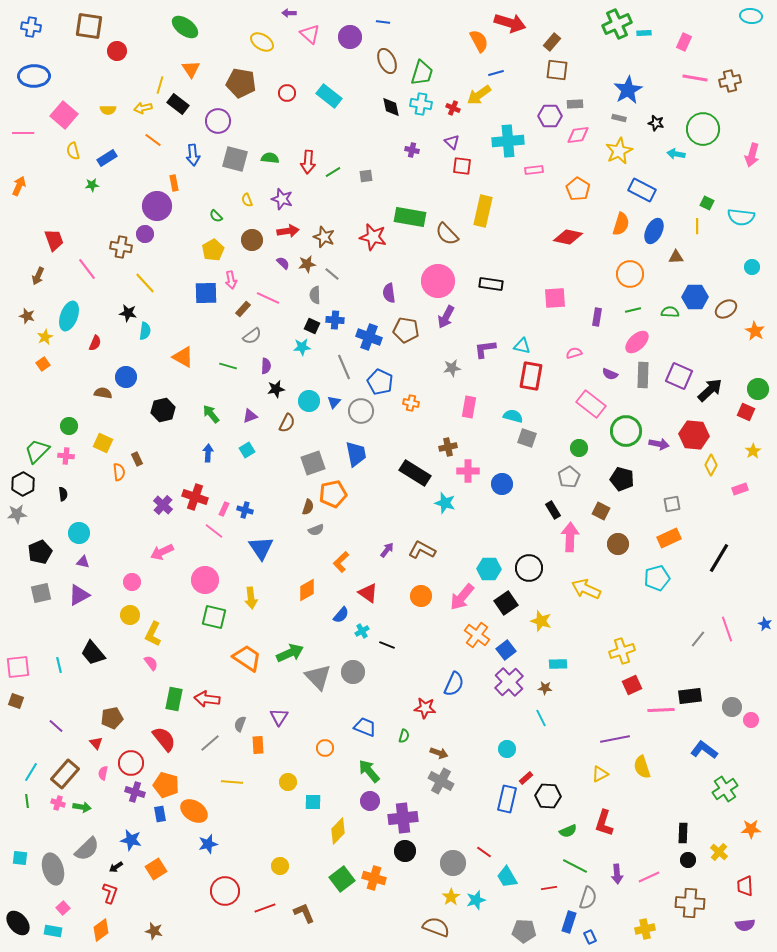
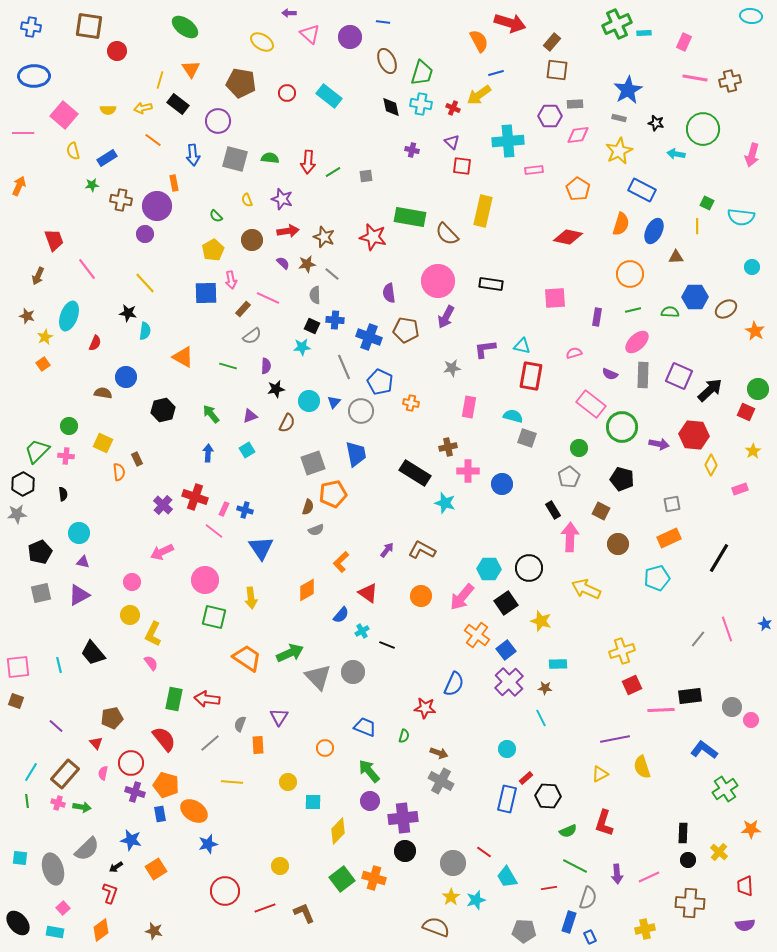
yellow line at (160, 85): moved 5 px up
brown cross at (121, 247): moved 47 px up
green circle at (626, 431): moved 4 px left, 4 px up
cyan rectangle at (53, 931): moved 2 px right, 1 px down
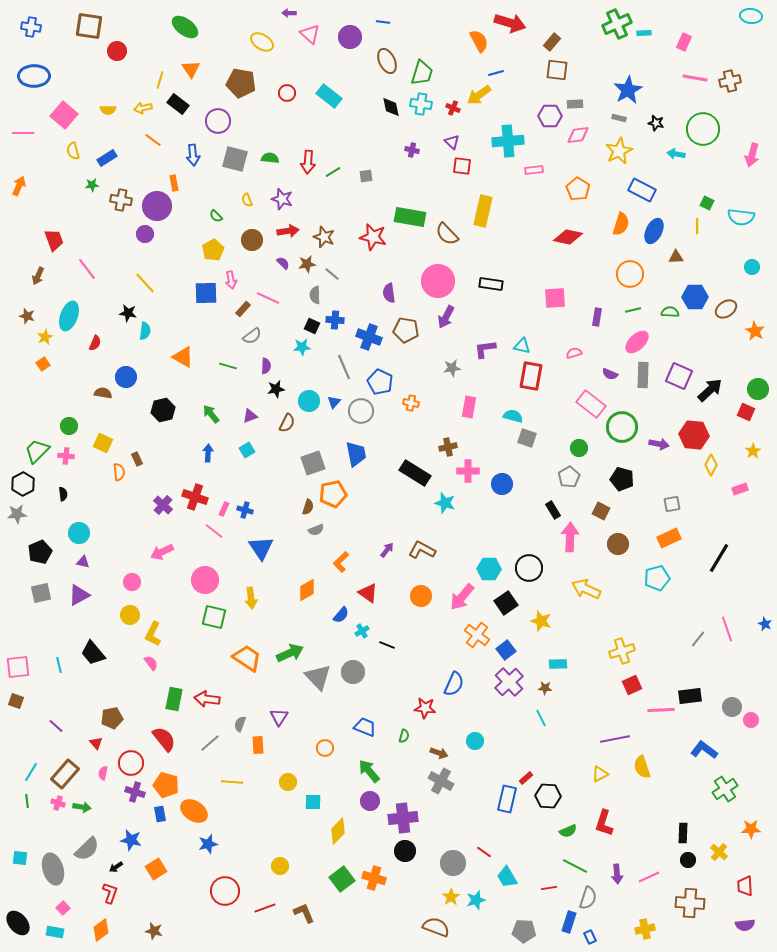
cyan circle at (507, 749): moved 32 px left, 8 px up
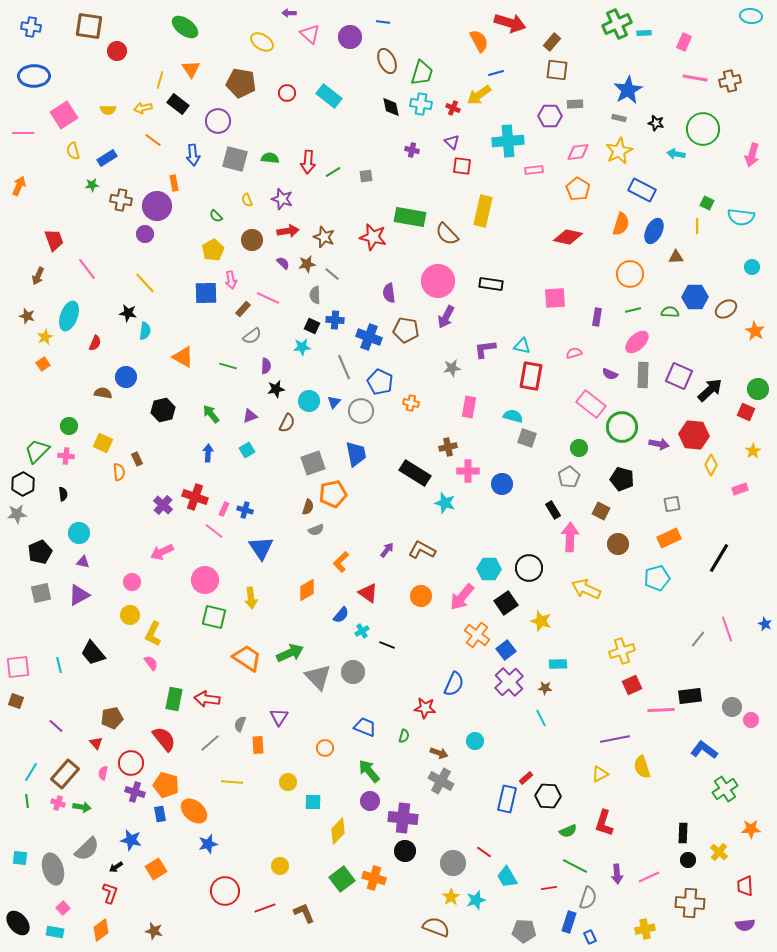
pink square at (64, 115): rotated 16 degrees clockwise
pink diamond at (578, 135): moved 17 px down
orange ellipse at (194, 811): rotated 8 degrees clockwise
purple cross at (403, 818): rotated 12 degrees clockwise
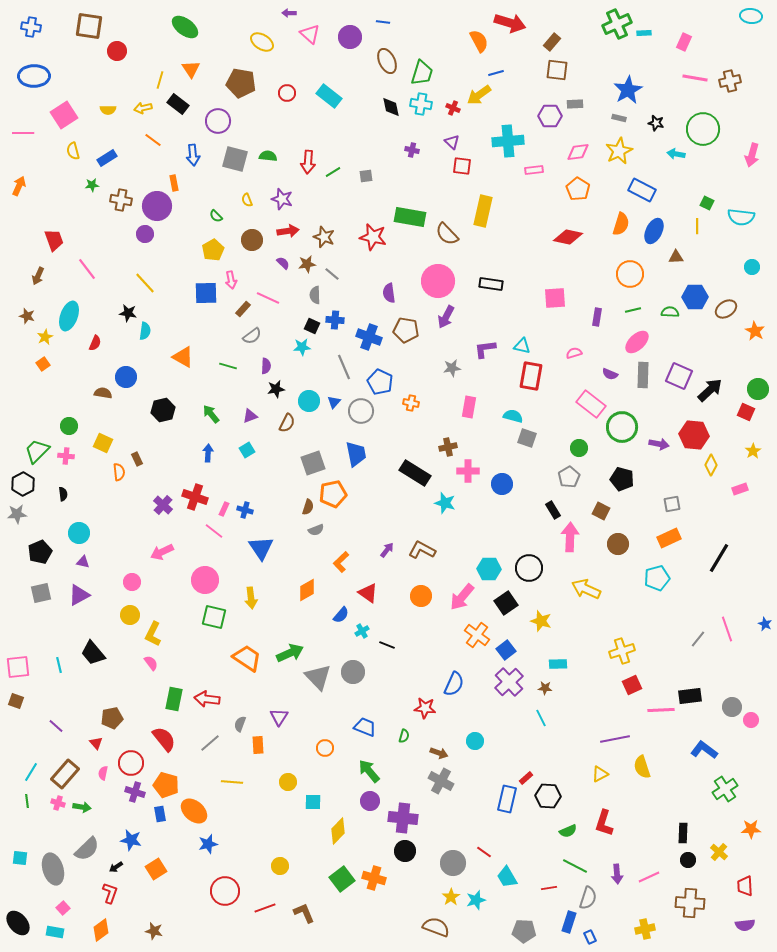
green semicircle at (270, 158): moved 2 px left, 2 px up
